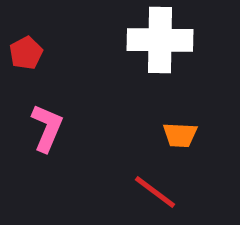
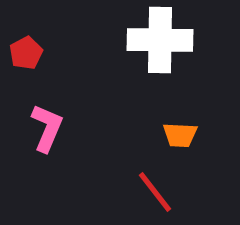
red line: rotated 15 degrees clockwise
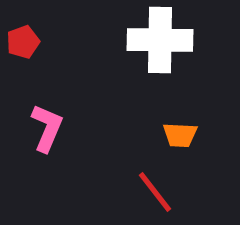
red pentagon: moved 3 px left, 11 px up; rotated 8 degrees clockwise
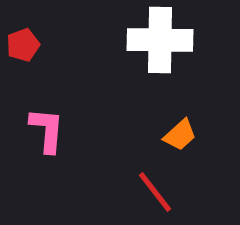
red pentagon: moved 3 px down
pink L-shape: moved 2 px down; rotated 18 degrees counterclockwise
orange trapezoid: rotated 45 degrees counterclockwise
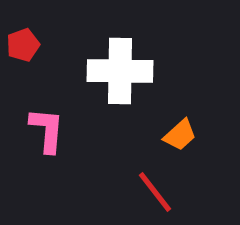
white cross: moved 40 px left, 31 px down
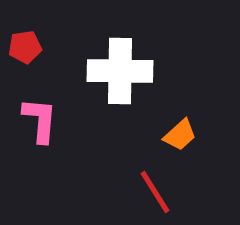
red pentagon: moved 2 px right, 2 px down; rotated 12 degrees clockwise
pink L-shape: moved 7 px left, 10 px up
red line: rotated 6 degrees clockwise
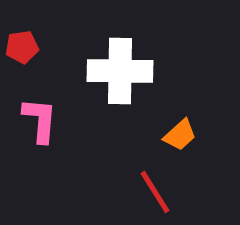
red pentagon: moved 3 px left
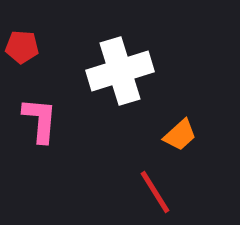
red pentagon: rotated 12 degrees clockwise
white cross: rotated 18 degrees counterclockwise
